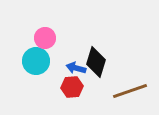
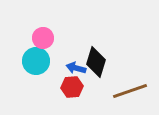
pink circle: moved 2 px left
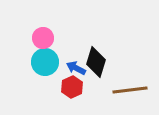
cyan circle: moved 9 px right, 1 px down
blue arrow: rotated 12 degrees clockwise
red hexagon: rotated 20 degrees counterclockwise
brown line: moved 1 px up; rotated 12 degrees clockwise
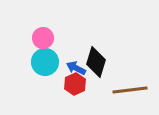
red hexagon: moved 3 px right, 3 px up
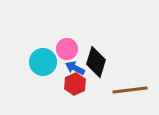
pink circle: moved 24 px right, 11 px down
cyan circle: moved 2 px left
blue arrow: moved 1 px left
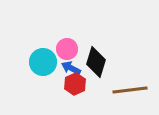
blue arrow: moved 4 px left
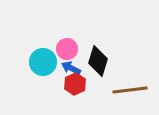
black diamond: moved 2 px right, 1 px up
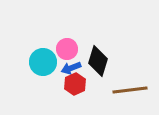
blue arrow: rotated 48 degrees counterclockwise
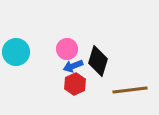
cyan circle: moved 27 px left, 10 px up
blue arrow: moved 2 px right, 2 px up
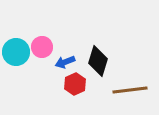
pink circle: moved 25 px left, 2 px up
blue arrow: moved 8 px left, 4 px up
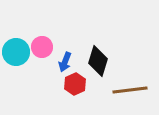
blue arrow: rotated 48 degrees counterclockwise
